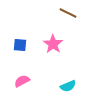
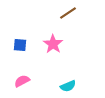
brown line: rotated 60 degrees counterclockwise
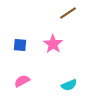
cyan semicircle: moved 1 px right, 1 px up
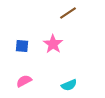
blue square: moved 2 px right, 1 px down
pink semicircle: moved 2 px right
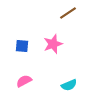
pink star: rotated 18 degrees clockwise
